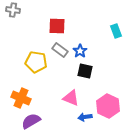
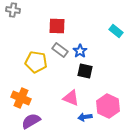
cyan rectangle: rotated 32 degrees counterclockwise
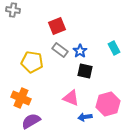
red square: rotated 24 degrees counterclockwise
cyan rectangle: moved 2 px left, 17 px down; rotated 24 degrees clockwise
yellow pentagon: moved 4 px left
pink hexagon: moved 2 px up; rotated 20 degrees clockwise
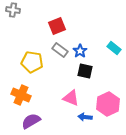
cyan rectangle: rotated 24 degrees counterclockwise
orange cross: moved 3 px up
pink hexagon: rotated 10 degrees counterclockwise
blue arrow: rotated 16 degrees clockwise
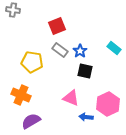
blue arrow: moved 1 px right
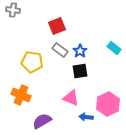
black square: moved 5 px left; rotated 21 degrees counterclockwise
purple semicircle: moved 11 px right
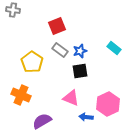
blue star: rotated 16 degrees clockwise
yellow pentagon: rotated 25 degrees clockwise
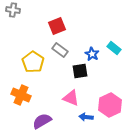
blue star: moved 12 px right, 3 px down; rotated 24 degrees counterclockwise
yellow pentagon: moved 1 px right
pink hexagon: moved 2 px right, 1 px down
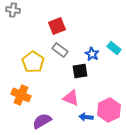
pink hexagon: moved 1 px left, 5 px down
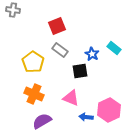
orange cross: moved 13 px right, 1 px up
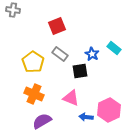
gray rectangle: moved 4 px down
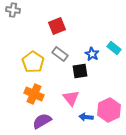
pink triangle: rotated 30 degrees clockwise
